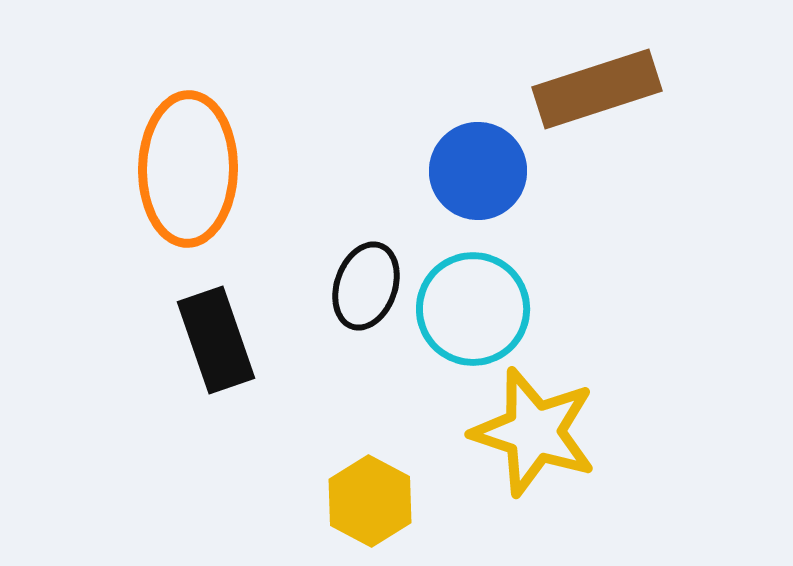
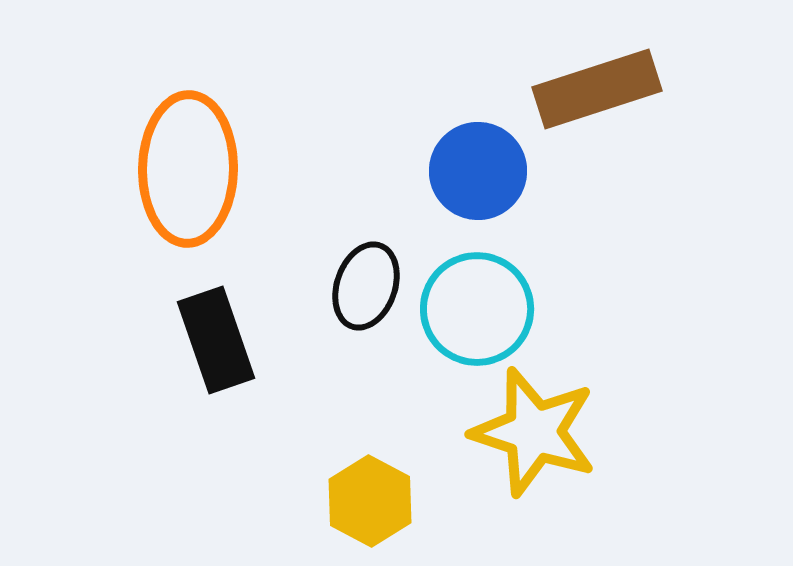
cyan circle: moved 4 px right
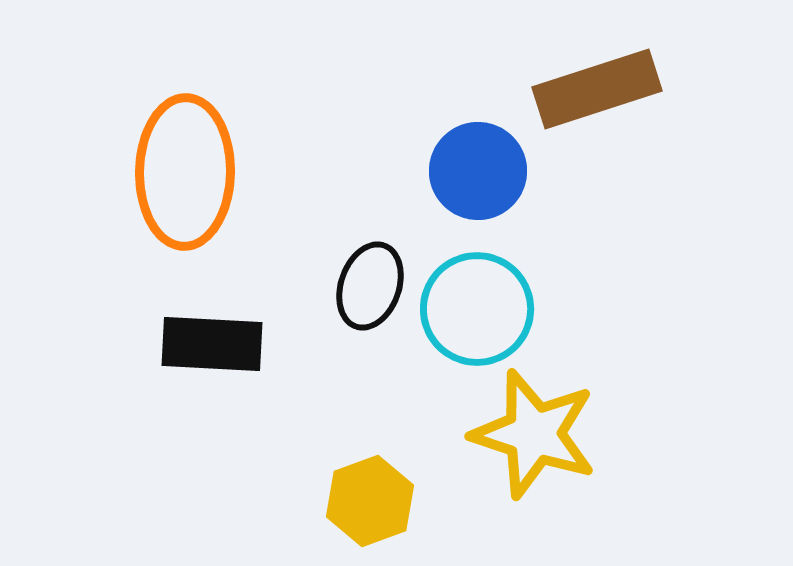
orange ellipse: moved 3 px left, 3 px down
black ellipse: moved 4 px right
black rectangle: moved 4 px left, 4 px down; rotated 68 degrees counterclockwise
yellow star: moved 2 px down
yellow hexagon: rotated 12 degrees clockwise
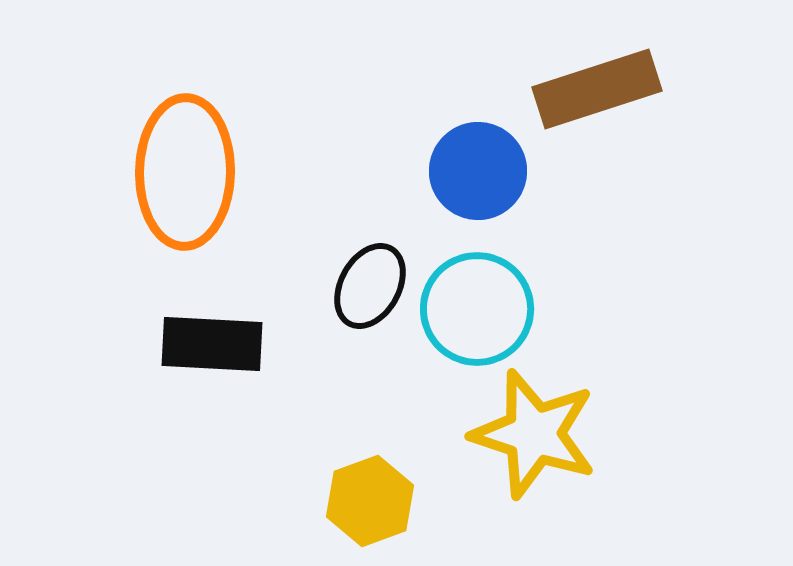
black ellipse: rotated 10 degrees clockwise
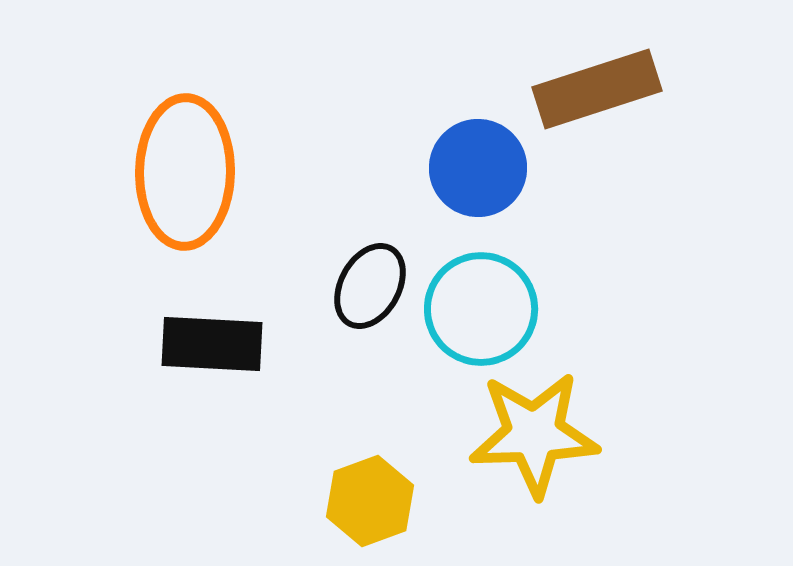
blue circle: moved 3 px up
cyan circle: moved 4 px right
yellow star: rotated 20 degrees counterclockwise
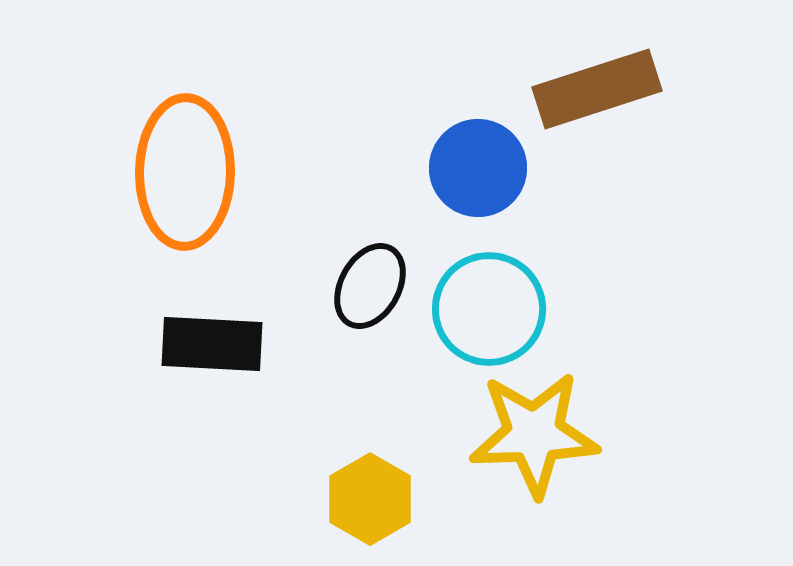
cyan circle: moved 8 px right
yellow hexagon: moved 2 px up; rotated 10 degrees counterclockwise
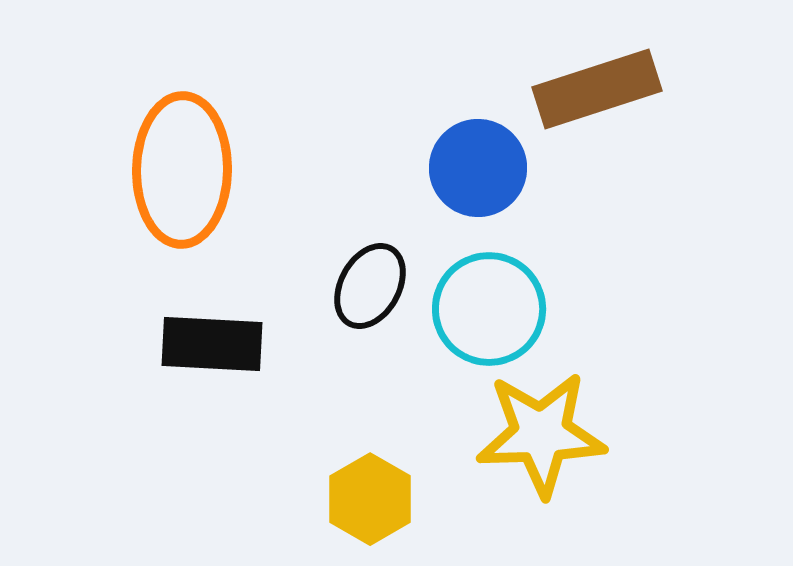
orange ellipse: moved 3 px left, 2 px up
yellow star: moved 7 px right
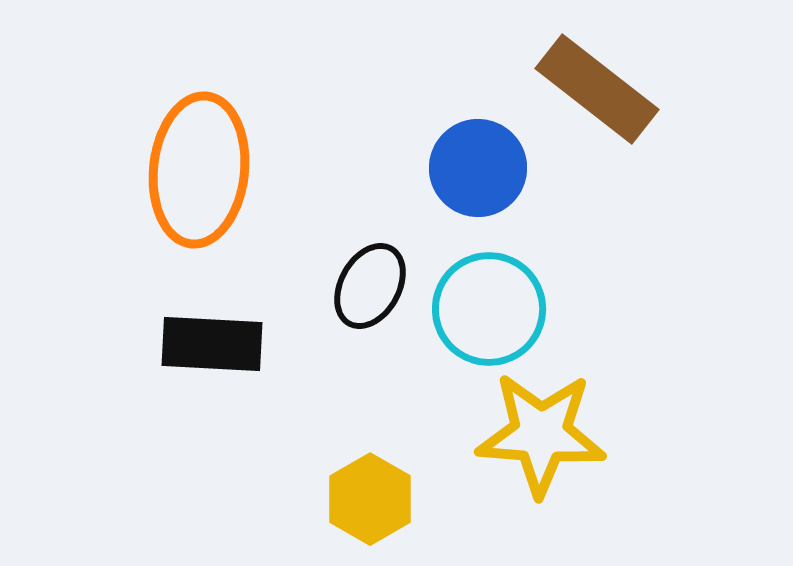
brown rectangle: rotated 56 degrees clockwise
orange ellipse: moved 17 px right; rotated 5 degrees clockwise
yellow star: rotated 6 degrees clockwise
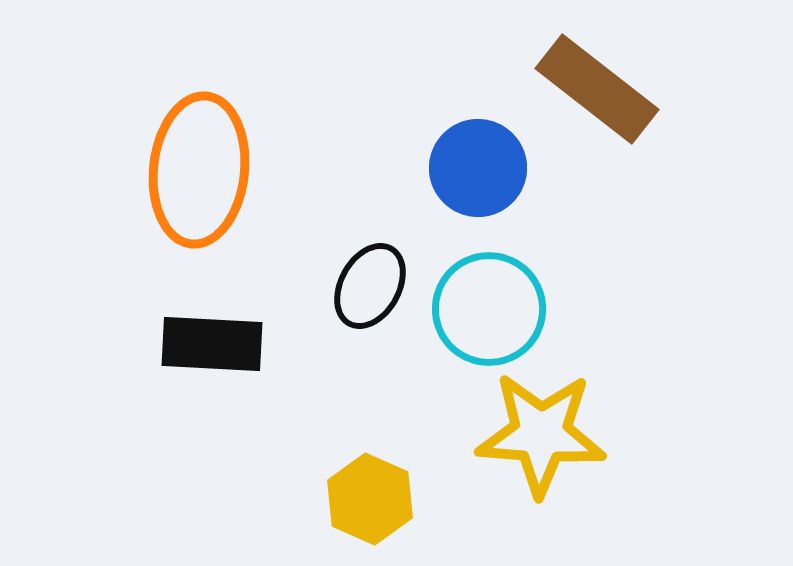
yellow hexagon: rotated 6 degrees counterclockwise
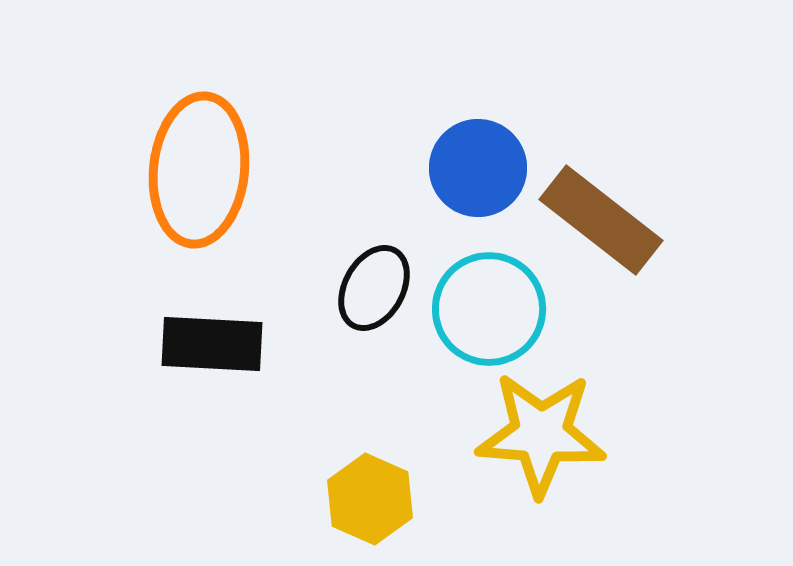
brown rectangle: moved 4 px right, 131 px down
black ellipse: moved 4 px right, 2 px down
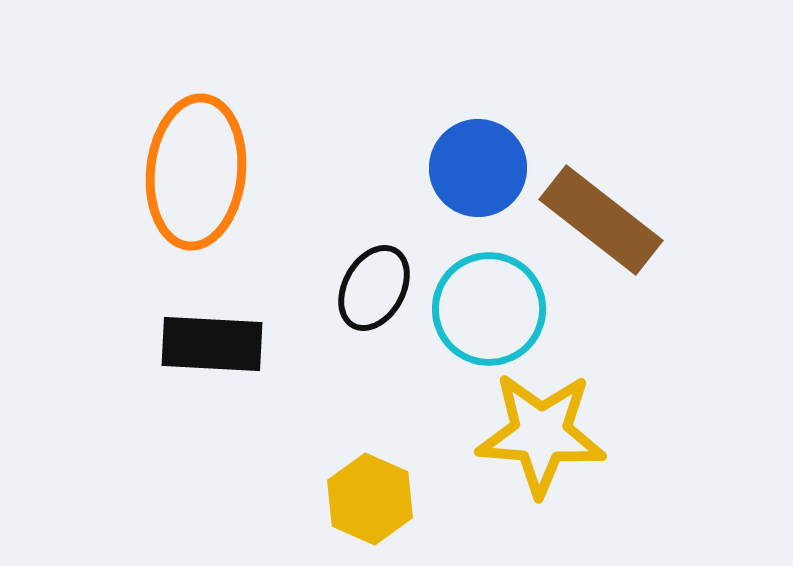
orange ellipse: moved 3 px left, 2 px down
